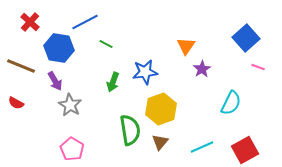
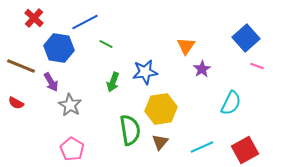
red cross: moved 4 px right, 4 px up
pink line: moved 1 px left, 1 px up
purple arrow: moved 4 px left, 1 px down
yellow hexagon: rotated 12 degrees clockwise
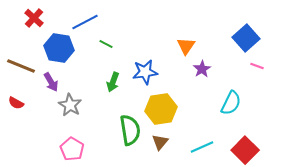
red square: rotated 16 degrees counterclockwise
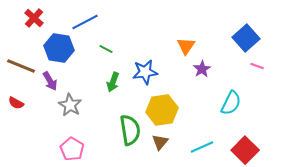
green line: moved 5 px down
purple arrow: moved 1 px left, 1 px up
yellow hexagon: moved 1 px right, 1 px down
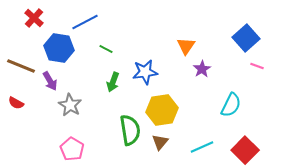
cyan semicircle: moved 2 px down
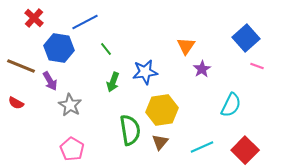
green line: rotated 24 degrees clockwise
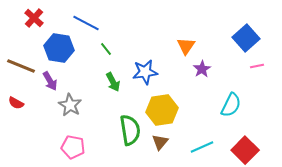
blue line: moved 1 px right, 1 px down; rotated 56 degrees clockwise
pink line: rotated 32 degrees counterclockwise
green arrow: rotated 48 degrees counterclockwise
pink pentagon: moved 1 px right, 2 px up; rotated 20 degrees counterclockwise
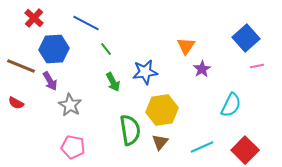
blue hexagon: moved 5 px left, 1 px down; rotated 12 degrees counterclockwise
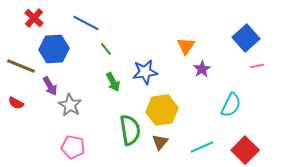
purple arrow: moved 5 px down
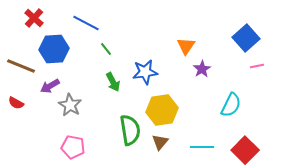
purple arrow: rotated 90 degrees clockwise
cyan line: rotated 25 degrees clockwise
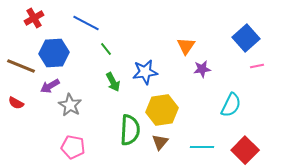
red cross: rotated 18 degrees clockwise
blue hexagon: moved 4 px down
purple star: rotated 24 degrees clockwise
green semicircle: rotated 12 degrees clockwise
